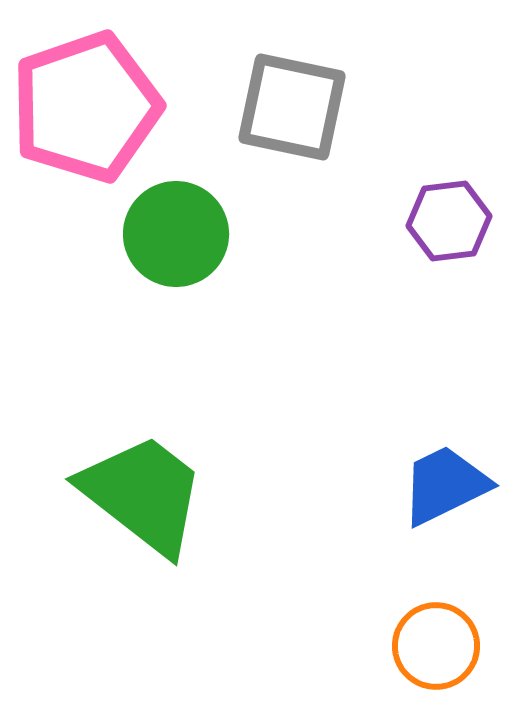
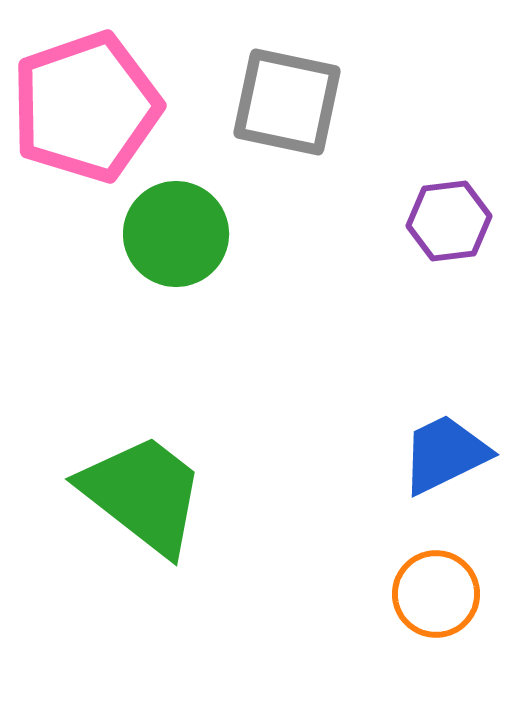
gray square: moved 5 px left, 5 px up
blue trapezoid: moved 31 px up
orange circle: moved 52 px up
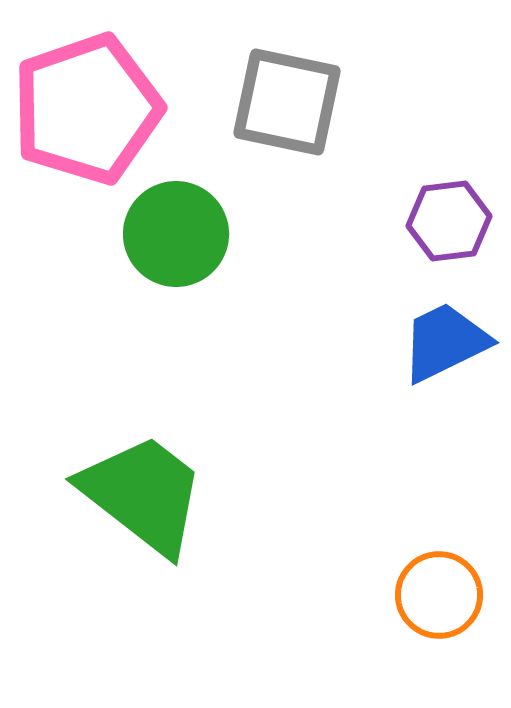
pink pentagon: moved 1 px right, 2 px down
blue trapezoid: moved 112 px up
orange circle: moved 3 px right, 1 px down
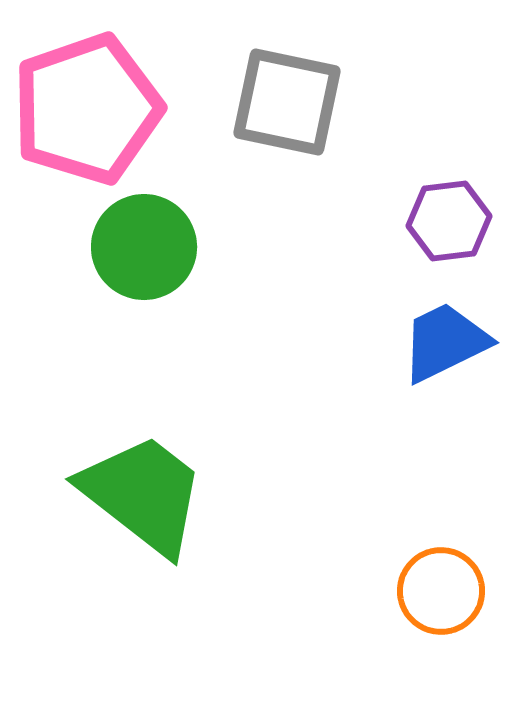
green circle: moved 32 px left, 13 px down
orange circle: moved 2 px right, 4 px up
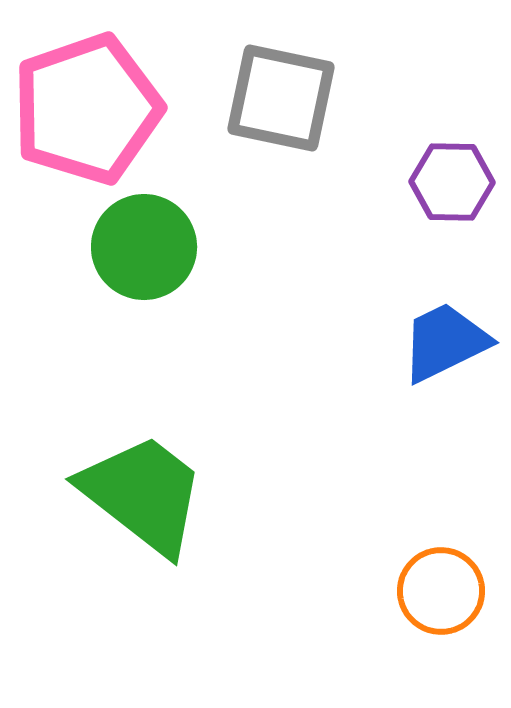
gray square: moved 6 px left, 4 px up
purple hexagon: moved 3 px right, 39 px up; rotated 8 degrees clockwise
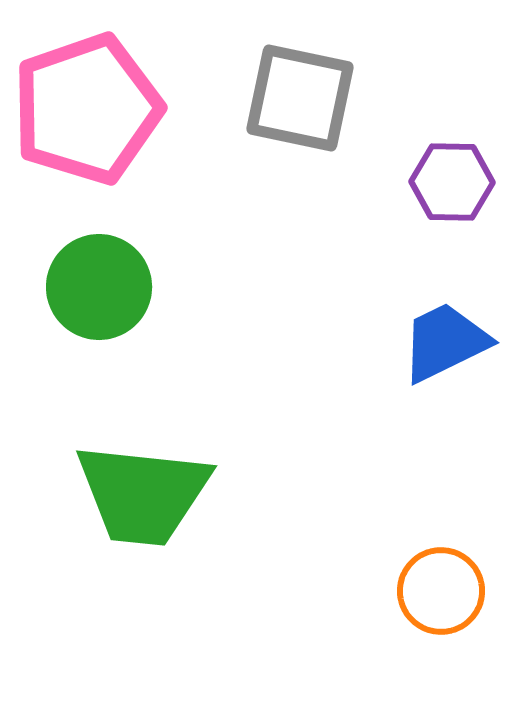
gray square: moved 19 px right
green circle: moved 45 px left, 40 px down
green trapezoid: rotated 148 degrees clockwise
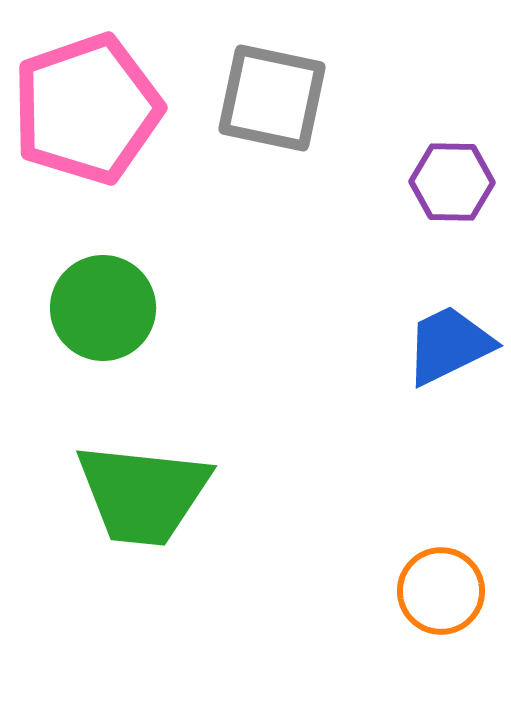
gray square: moved 28 px left
green circle: moved 4 px right, 21 px down
blue trapezoid: moved 4 px right, 3 px down
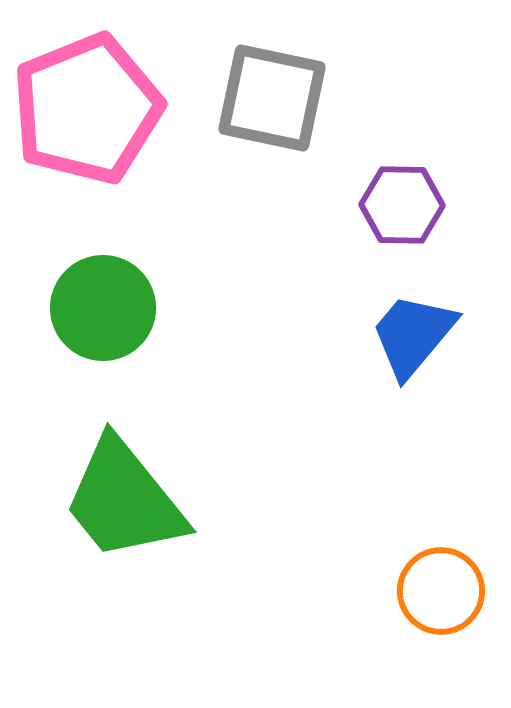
pink pentagon: rotated 3 degrees counterclockwise
purple hexagon: moved 50 px left, 23 px down
blue trapezoid: moved 36 px left, 10 px up; rotated 24 degrees counterclockwise
green trapezoid: moved 19 px left, 6 px down; rotated 45 degrees clockwise
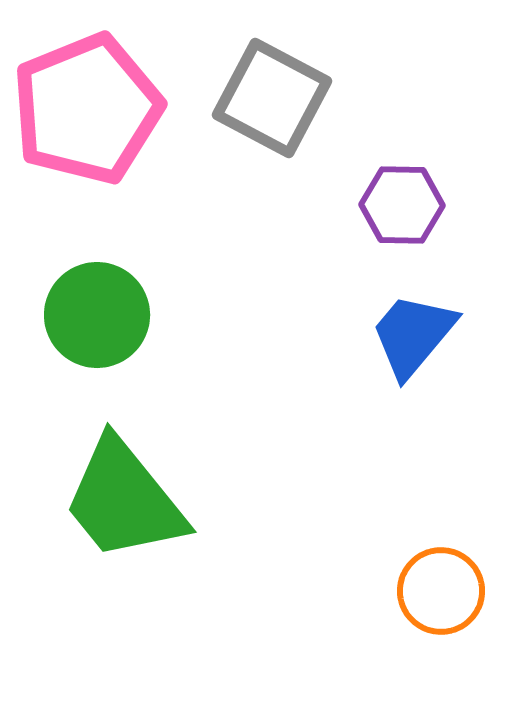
gray square: rotated 16 degrees clockwise
green circle: moved 6 px left, 7 px down
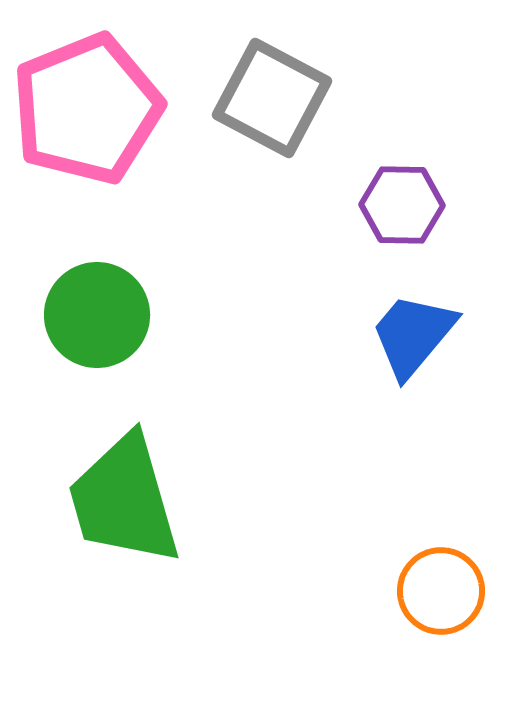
green trapezoid: rotated 23 degrees clockwise
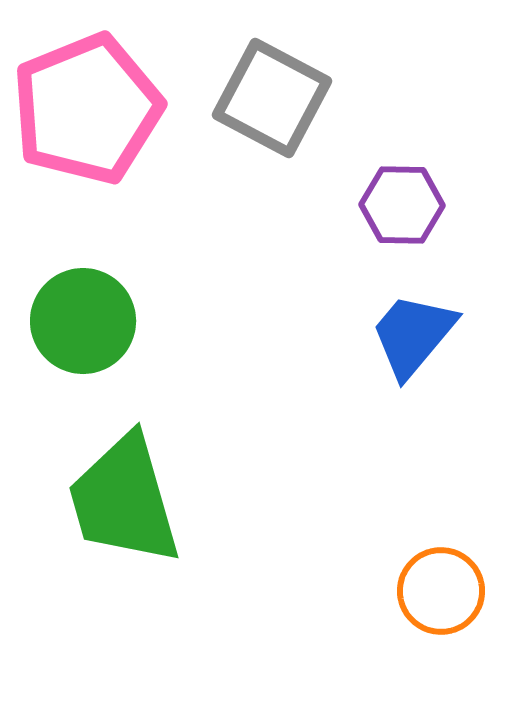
green circle: moved 14 px left, 6 px down
